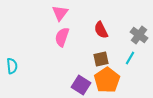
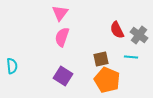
red semicircle: moved 16 px right
cyan line: moved 1 px right, 1 px up; rotated 64 degrees clockwise
orange pentagon: rotated 15 degrees counterclockwise
purple square: moved 18 px left, 9 px up
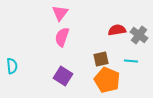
red semicircle: rotated 108 degrees clockwise
cyan line: moved 4 px down
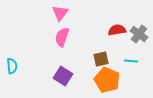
gray cross: moved 1 px up
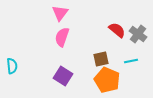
red semicircle: rotated 48 degrees clockwise
gray cross: moved 1 px left
cyan line: rotated 16 degrees counterclockwise
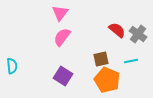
pink semicircle: rotated 18 degrees clockwise
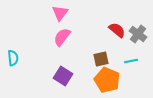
cyan semicircle: moved 1 px right, 8 px up
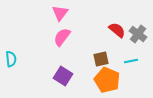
cyan semicircle: moved 2 px left, 1 px down
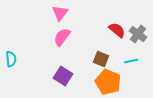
brown square: rotated 35 degrees clockwise
orange pentagon: moved 1 px right, 2 px down
